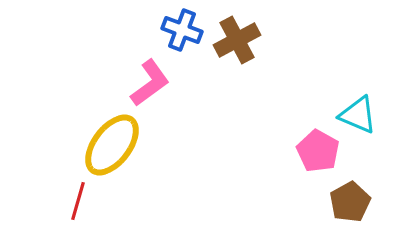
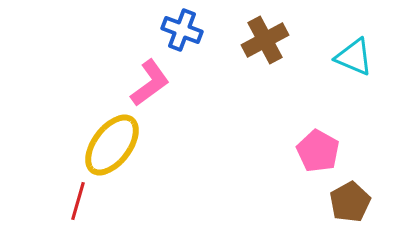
brown cross: moved 28 px right
cyan triangle: moved 4 px left, 58 px up
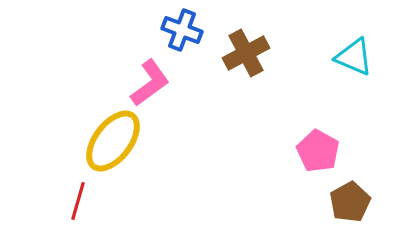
brown cross: moved 19 px left, 13 px down
yellow ellipse: moved 1 px right, 4 px up
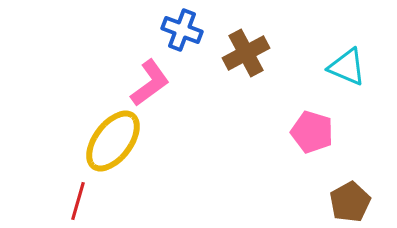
cyan triangle: moved 7 px left, 10 px down
pink pentagon: moved 6 px left, 19 px up; rotated 12 degrees counterclockwise
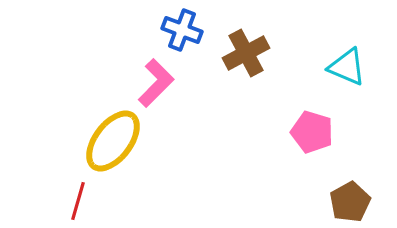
pink L-shape: moved 6 px right; rotated 9 degrees counterclockwise
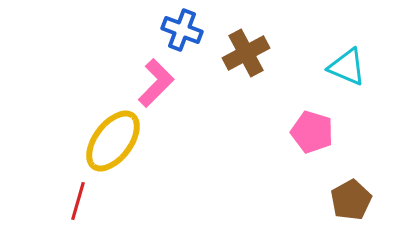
brown pentagon: moved 1 px right, 2 px up
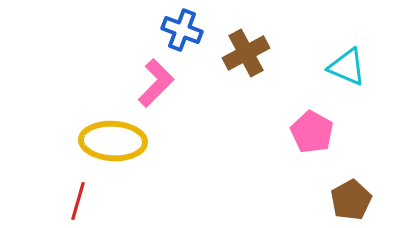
pink pentagon: rotated 12 degrees clockwise
yellow ellipse: rotated 56 degrees clockwise
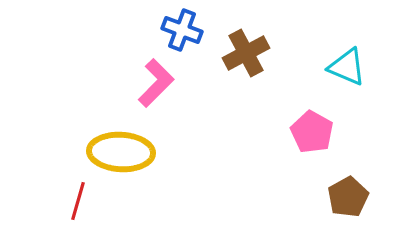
yellow ellipse: moved 8 px right, 11 px down
brown pentagon: moved 3 px left, 3 px up
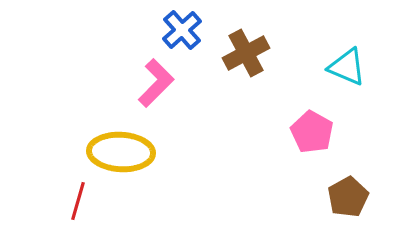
blue cross: rotated 27 degrees clockwise
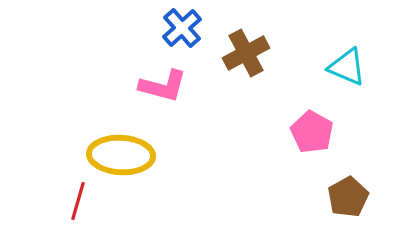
blue cross: moved 2 px up
pink L-shape: moved 7 px right, 3 px down; rotated 60 degrees clockwise
yellow ellipse: moved 3 px down
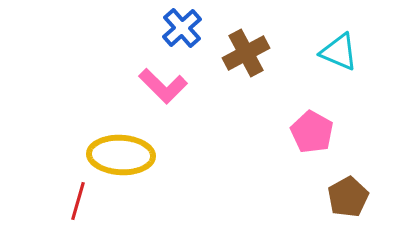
cyan triangle: moved 8 px left, 15 px up
pink L-shape: rotated 30 degrees clockwise
